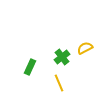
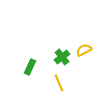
yellow semicircle: moved 1 px left, 2 px down
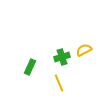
green cross: rotated 21 degrees clockwise
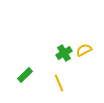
green cross: moved 2 px right, 4 px up; rotated 14 degrees counterclockwise
green rectangle: moved 5 px left, 8 px down; rotated 21 degrees clockwise
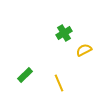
green cross: moved 20 px up
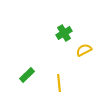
green rectangle: moved 2 px right
yellow line: rotated 18 degrees clockwise
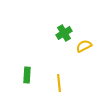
yellow semicircle: moved 4 px up
green rectangle: rotated 42 degrees counterclockwise
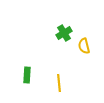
yellow semicircle: rotated 77 degrees counterclockwise
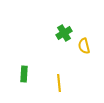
green rectangle: moved 3 px left, 1 px up
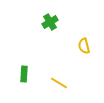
green cross: moved 14 px left, 11 px up
yellow line: rotated 54 degrees counterclockwise
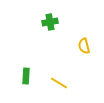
green cross: rotated 21 degrees clockwise
green rectangle: moved 2 px right, 2 px down
